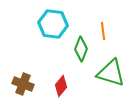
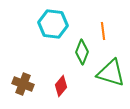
green diamond: moved 1 px right, 3 px down
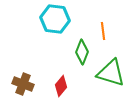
cyan hexagon: moved 2 px right, 5 px up
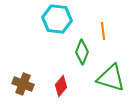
cyan hexagon: moved 2 px right
green triangle: moved 5 px down
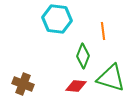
green diamond: moved 1 px right, 4 px down
red diamond: moved 15 px right; rotated 55 degrees clockwise
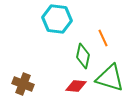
orange line: moved 7 px down; rotated 18 degrees counterclockwise
green diamond: rotated 10 degrees counterclockwise
green triangle: moved 1 px left
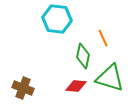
brown cross: moved 4 px down
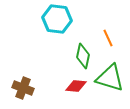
orange line: moved 5 px right
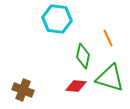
brown cross: moved 2 px down
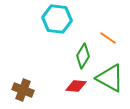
orange line: rotated 30 degrees counterclockwise
green diamond: rotated 20 degrees clockwise
green triangle: rotated 12 degrees clockwise
